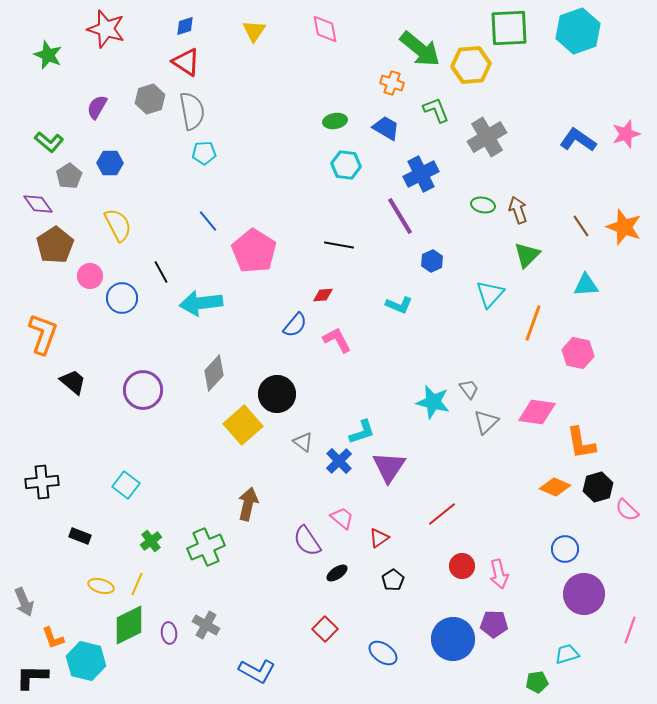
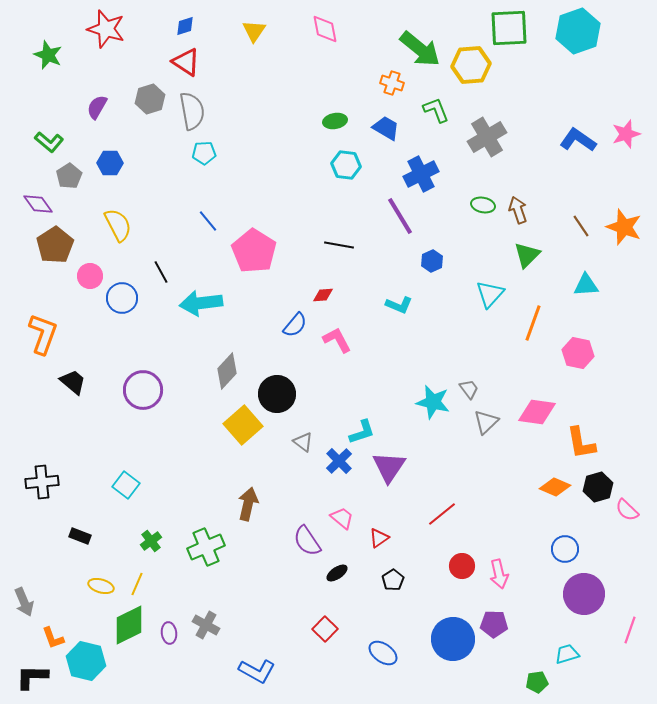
gray diamond at (214, 373): moved 13 px right, 2 px up
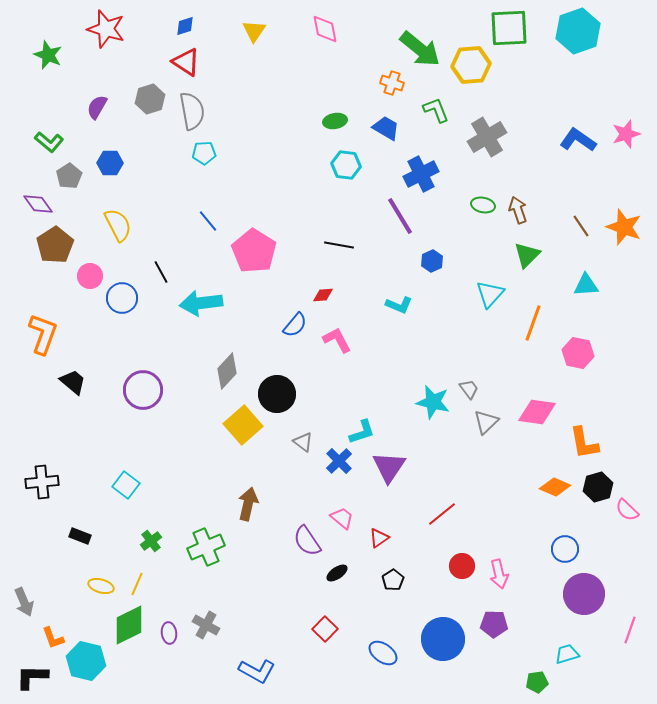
orange L-shape at (581, 443): moved 3 px right
blue circle at (453, 639): moved 10 px left
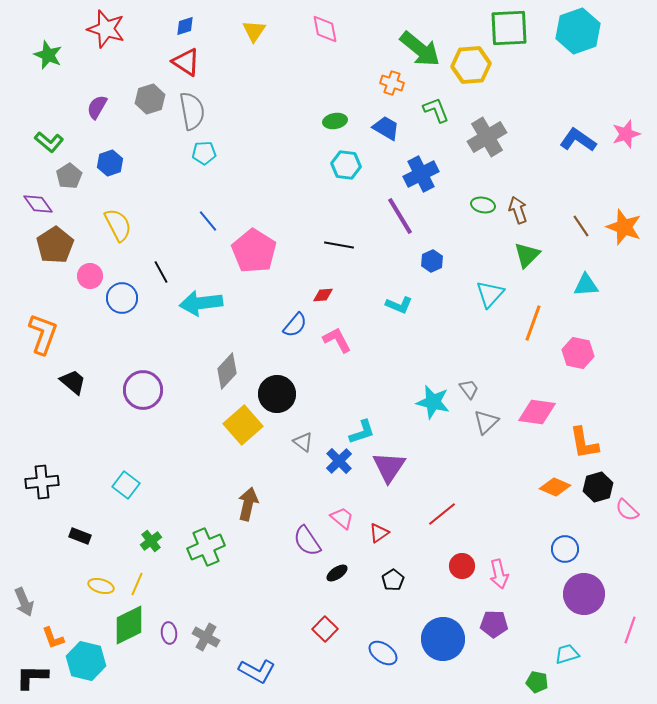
blue hexagon at (110, 163): rotated 20 degrees counterclockwise
red triangle at (379, 538): moved 5 px up
gray cross at (206, 625): moved 12 px down
green pentagon at (537, 682): rotated 20 degrees clockwise
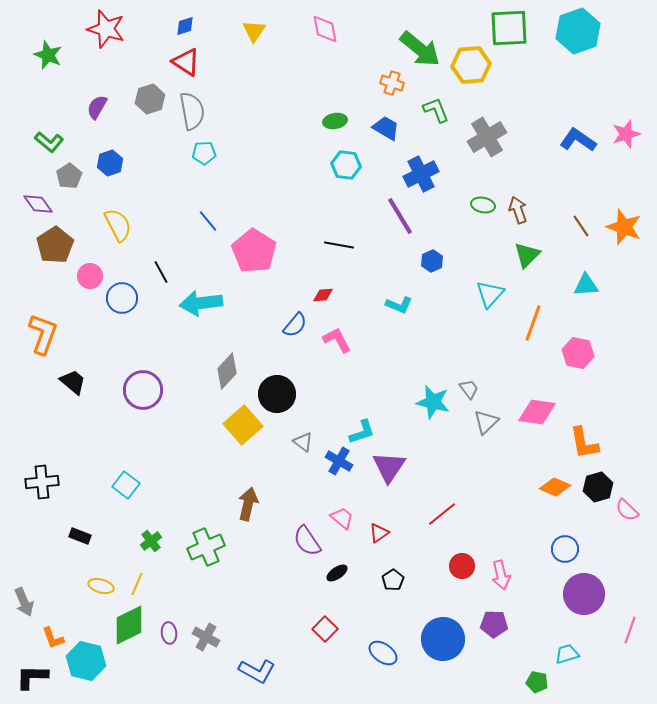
blue cross at (339, 461): rotated 16 degrees counterclockwise
pink arrow at (499, 574): moved 2 px right, 1 px down
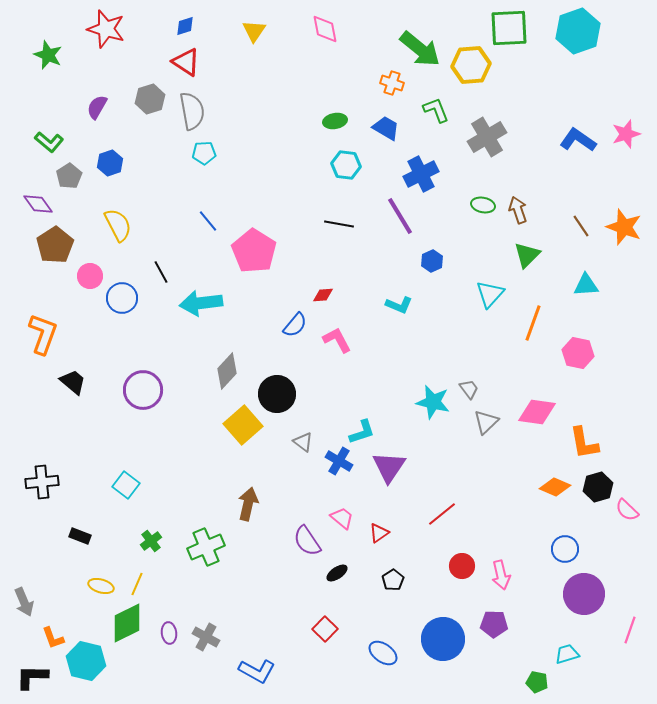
black line at (339, 245): moved 21 px up
green diamond at (129, 625): moved 2 px left, 2 px up
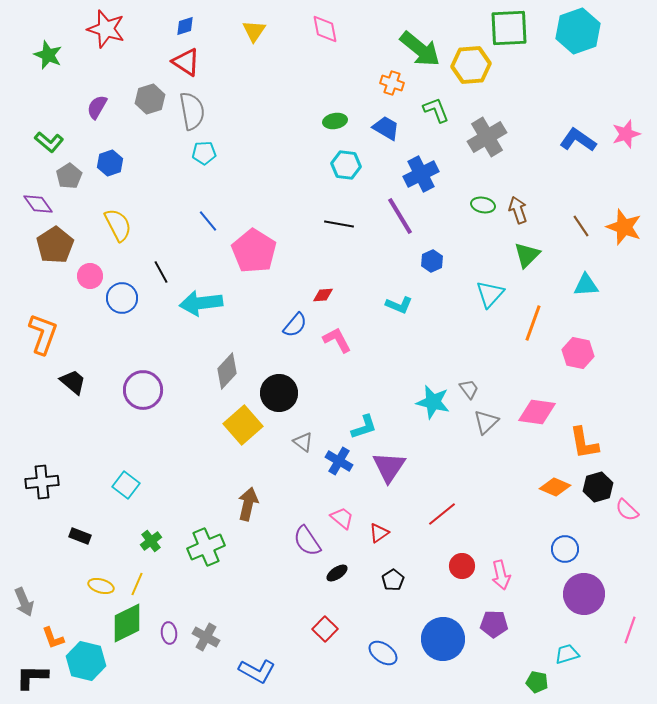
black circle at (277, 394): moved 2 px right, 1 px up
cyan L-shape at (362, 432): moved 2 px right, 5 px up
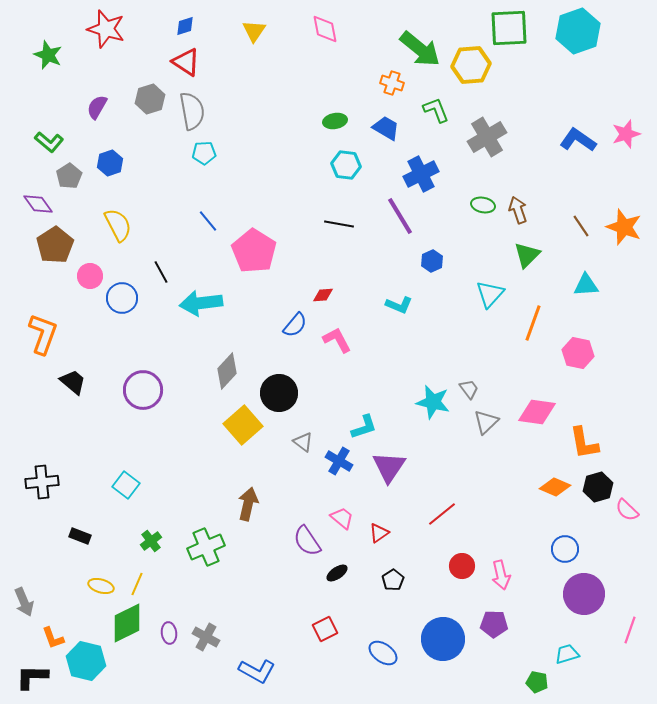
red square at (325, 629): rotated 20 degrees clockwise
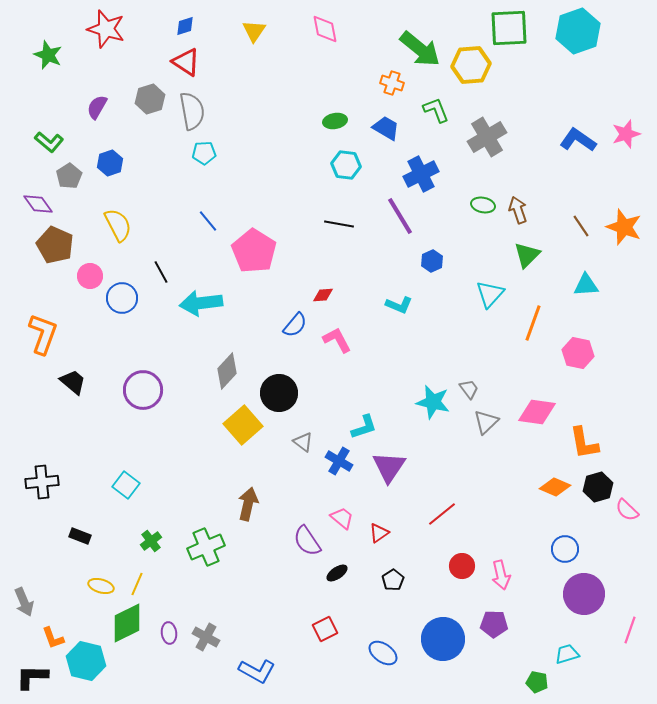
brown pentagon at (55, 245): rotated 15 degrees counterclockwise
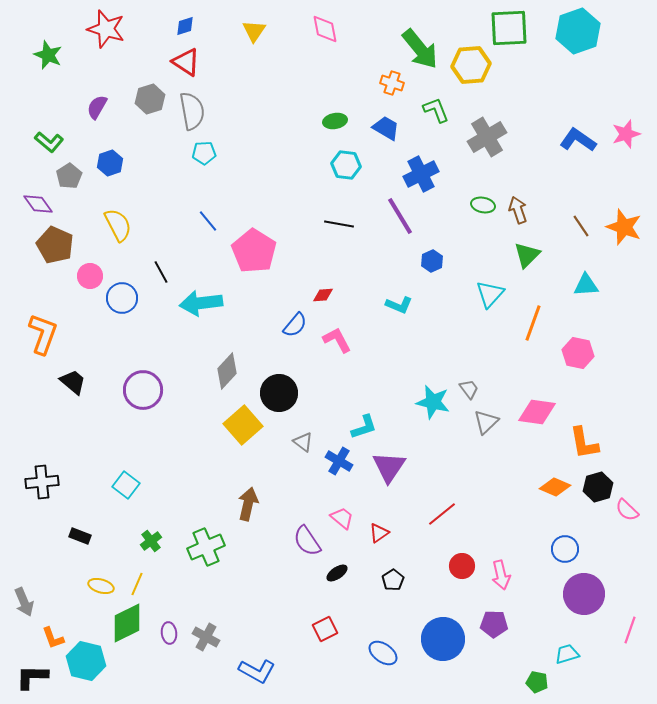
green arrow at (420, 49): rotated 12 degrees clockwise
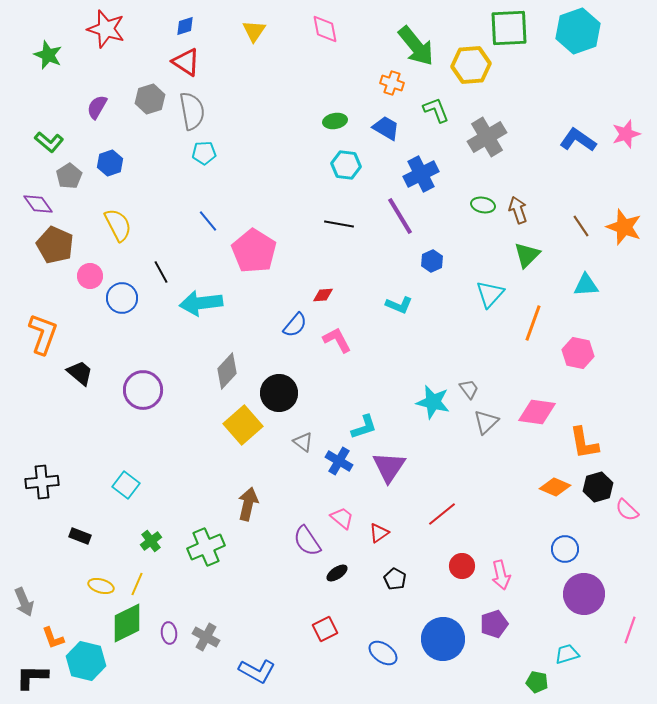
green arrow at (420, 49): moved 4 px left, 3 px up
black trapezoid at (73, 382): moved 7 px right, 9 px up
black pentagon at (393, 580): moved 2 px right, 1 px up; rotated 10 degrees counterclockwise
purple pentagon at (494, 624): rotated 20 degrees counterclockwise
